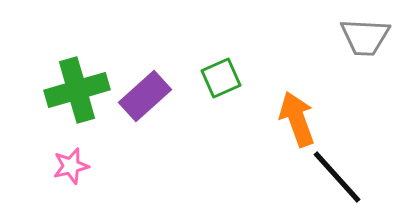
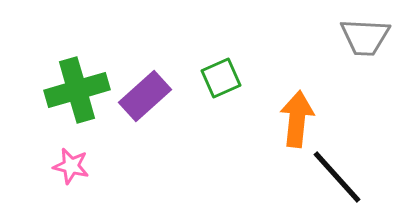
orange arrow: rotated 26 degrees clockwise
pink star: rotated 27 degrees clockwise
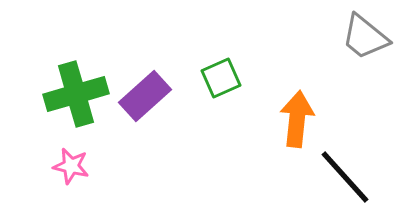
gray trapezoid: rotated 36 degrees clockwise
green cross: moved 1 px left, 4 px down
black line: moved 8 px right
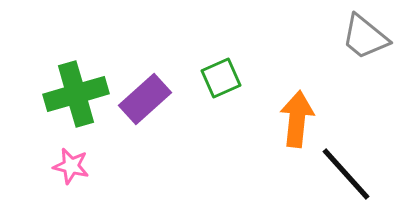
purple rectangle: moved 3 px down
black line: moved 1 px right, 3 px up
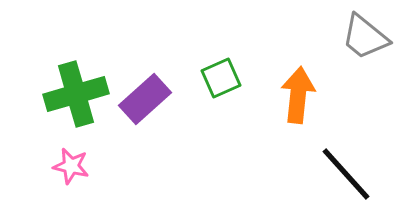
orange arrow: moved 1 px right, 24 px up
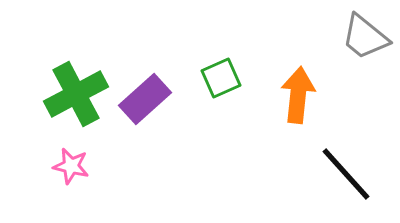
green cross: rotated 12 degrees counterclockwise
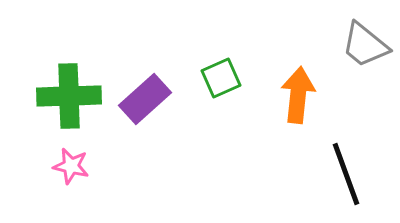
gray trapezoid: moved 8 px down
green cross: moved 7 px left, 2 px down; rotated 26 degrees clockwise
black line: rotated 22 degrees clockwise
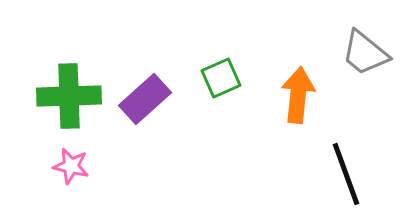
gray trapezoid: moved 8 px down
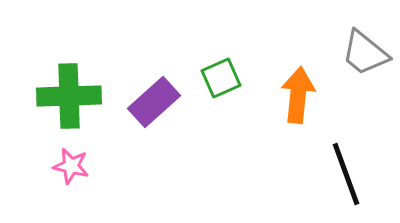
purple rectangle: moved 9 px right, 3 px down
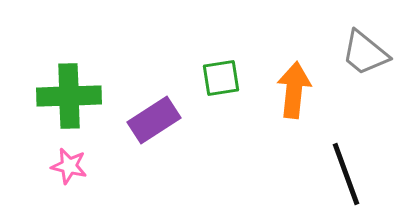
green square: rotated 15 degrees clockwise
orange arrow: moved 4 px left, 5 px up
purple rectangle: moved 18 px down; rotated 9 degrees clockwise
pink star: moved 2 px left
